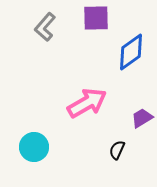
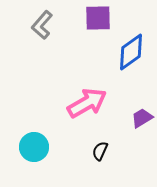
purple square: moved 2 px right
gray L-shape: moved 3 px left, 2 px up
black semicircle: moved 17 px left, 1 px down
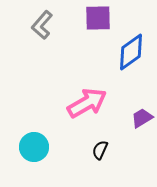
black semicircle: moved 1 px up
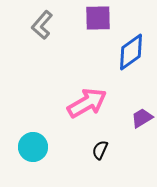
cyan circle: moved 1 px left
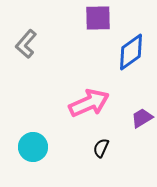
gray L-shape: moved 16 px left, 19 px down
pink arrow: moved 2 px right; rotated 6 degrees clockwise
black semicircle: moved 1 px right, 2 px up
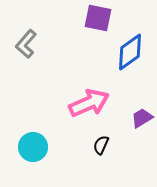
purple square: rotated 12 degrees clockwise
blue diamond: moved 1 px left
black semicircle: moved 3 px up
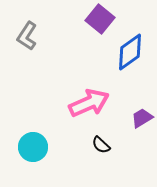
purple square: moved 2 px right, 1 px down; rotated 28 degrees clockwise
gray L-shape: moved 1 px right, 8 px up; rotated 8 degrees counterclockwise
black semicircle: rotated 72 degrees counterclockwise
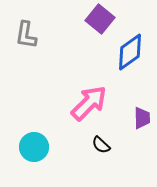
gray L-shape: moved 1 px left, 1 px up; rotated 24 degrees counterclockwise
pink arrow: rotated 21 degrees counterclockwise
purple trapezoid: rotated 120 degrees clockwise
cyan circle: moved 1 px right
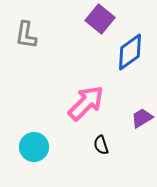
pink arrow: moved 3 px left
purple trapezoid: rotated 120 degrees counterclockwise
black semicircle: rotated 30 degrees clockwise
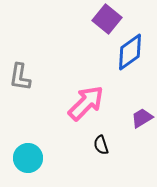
purple square: moved 7 px right
gray L-shape: moved 6 px left, 42 px down
cyan circle: moved 6 px left, 11 px down
